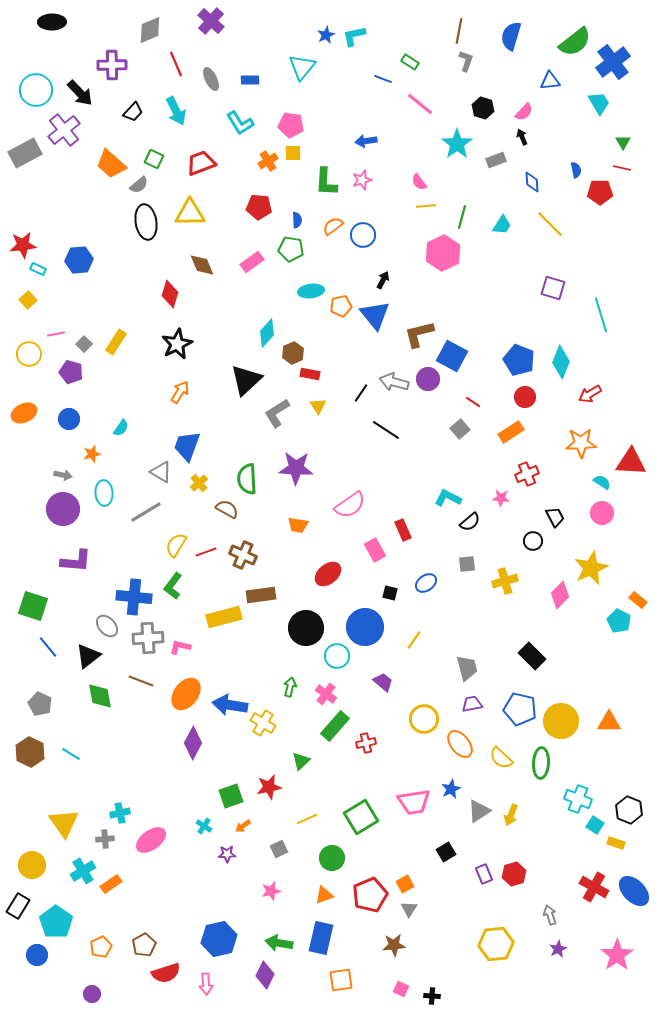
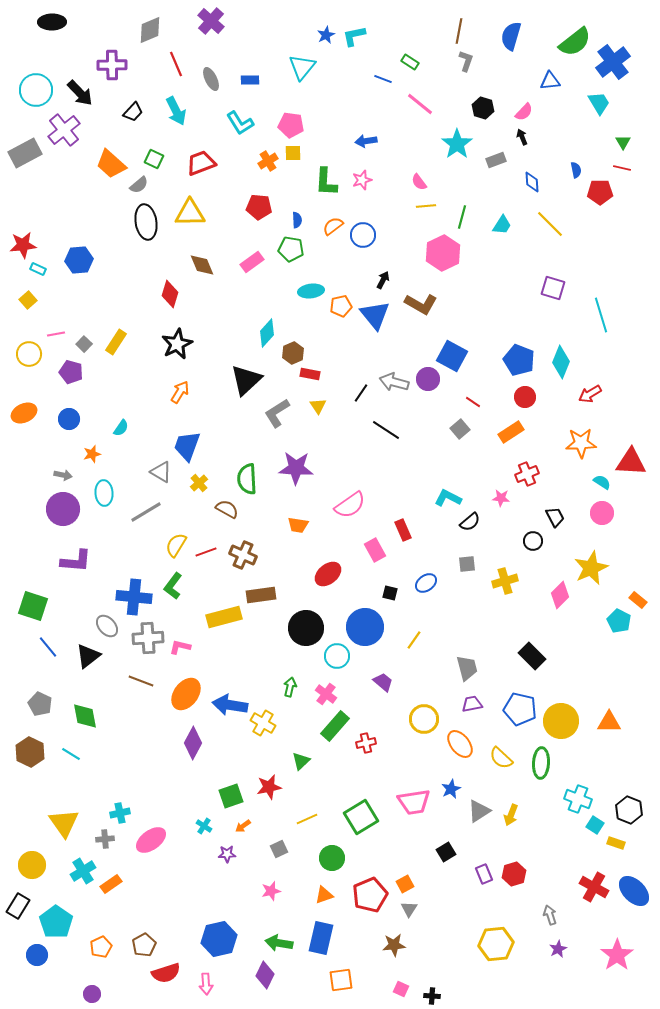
brown L-shape at (419, 334): moved 2 px right, 30 px up; rotated 136 degrees counterclockwise
green diamond at (100, 696): moved 15 px left, 20 px down
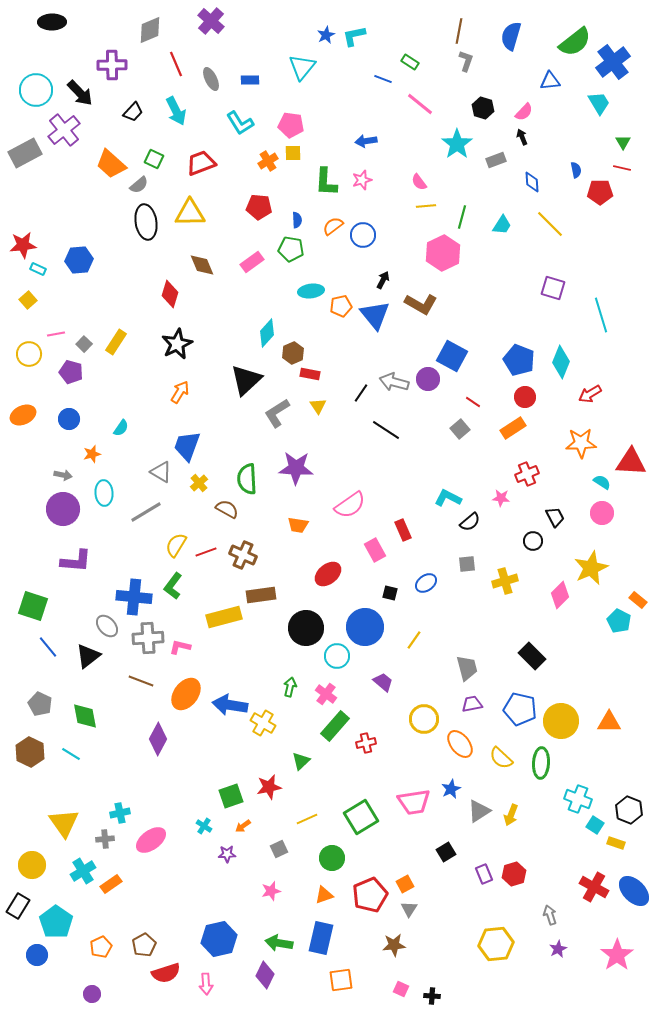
orange ellipse at (24, 413): moved 1 px left, 2 px down
orange rectangle at (511, 432): moved 2 px right, 4 px up
purple diamond at (193, 743): moved 35 px left, 4 px up
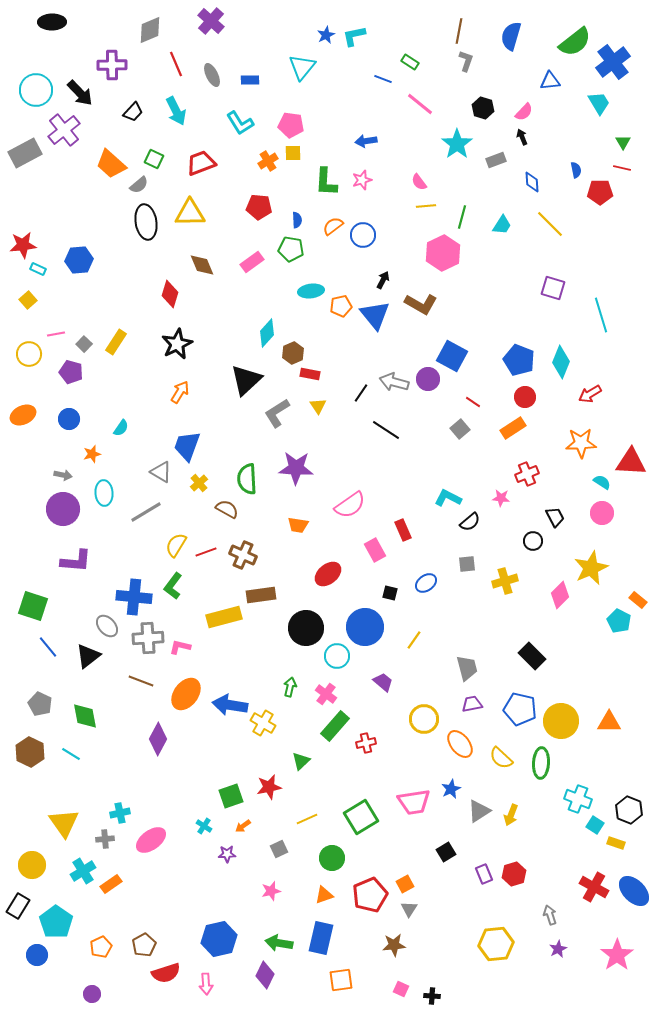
gray ellipse at (211, 79): moved 1 px right, 4 px up
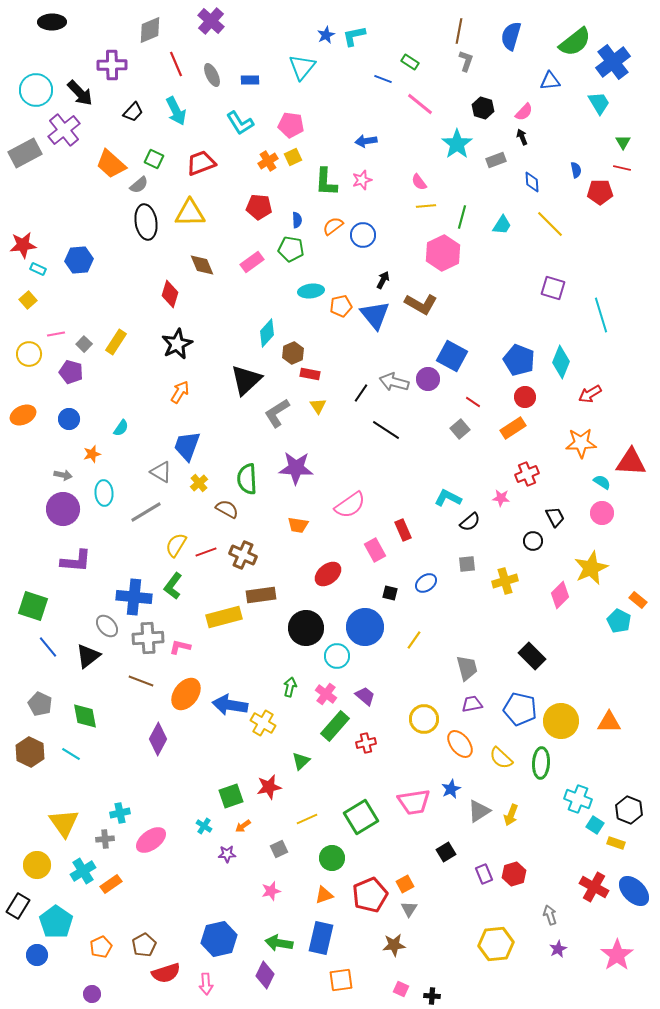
yellow square at (293, 153): moved 4 px down; rotated 24 degrees counterclockwise
purple trapezoid at (383, 682): moved 18 px left, 14 px down
yellow circle at (32, 865): moved 5 px right
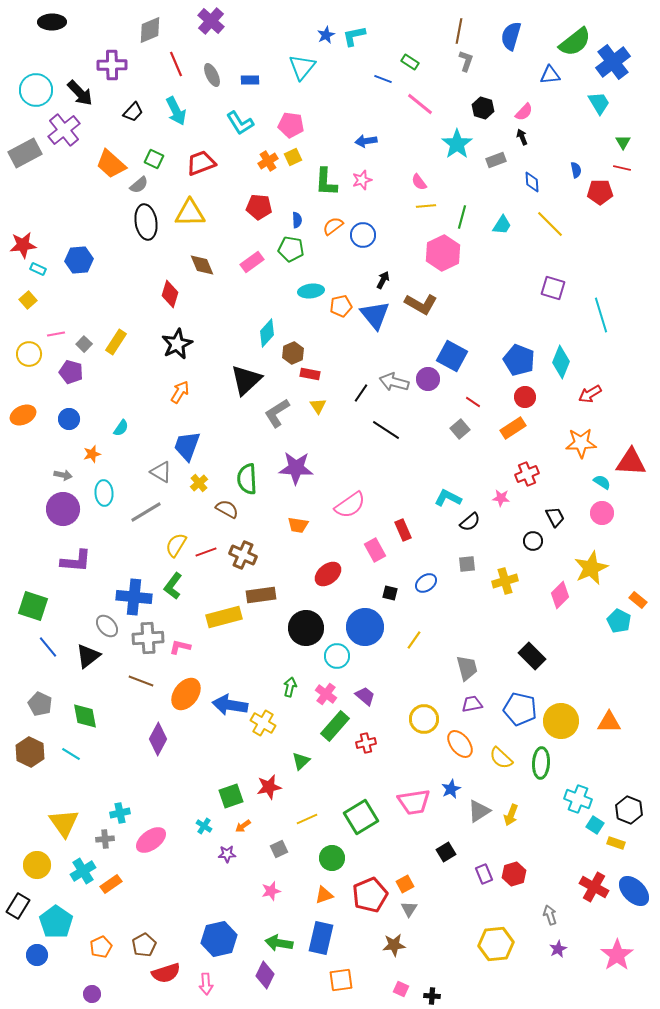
blue triangle at (550, 81): moved 6 px up
